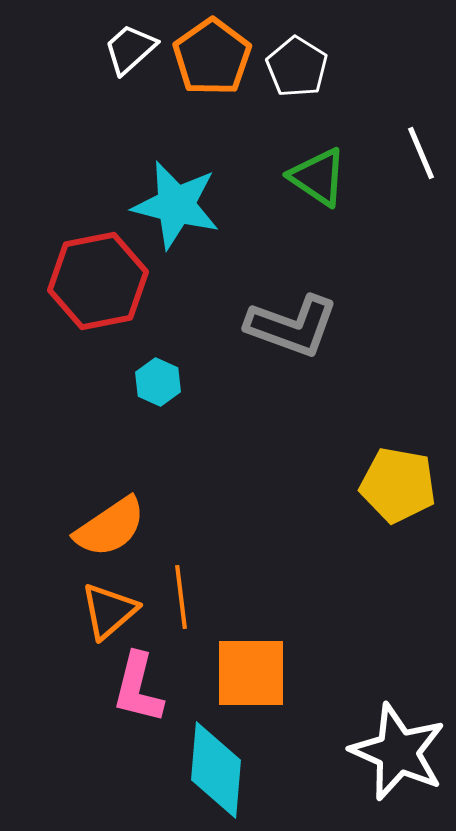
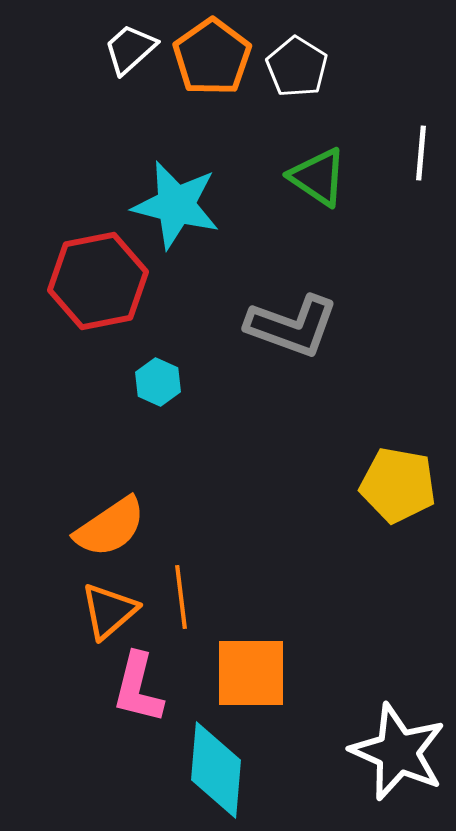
white line: rotated 28 degrees clockwise
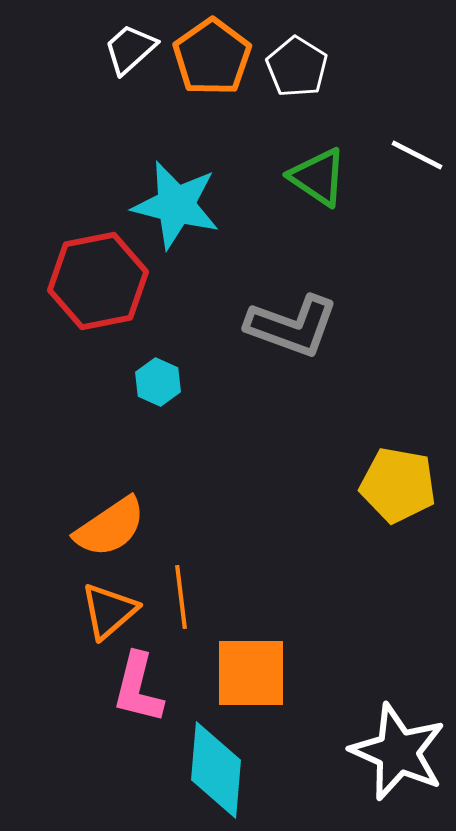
white line: moved 4 px left, 2 px down; rotated 68 degrees counterclockwise
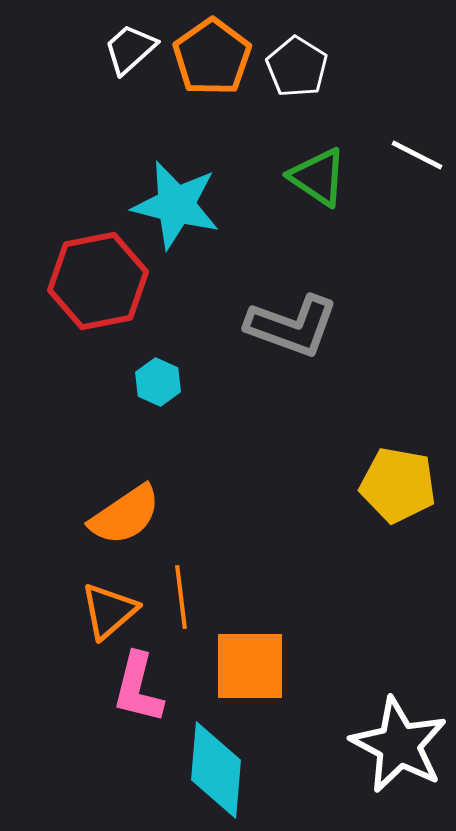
orange semicircle: moved 15 px right, 12 px up
orange square: moved 1 px left, 7 px up
white star: moved 1 px right, 7 px up; rotated 4 degrees clockwise
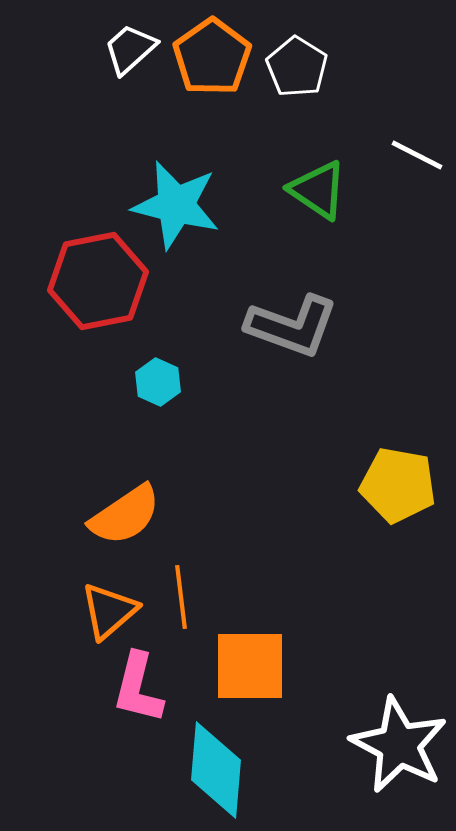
green triangle: moved 13 px down
